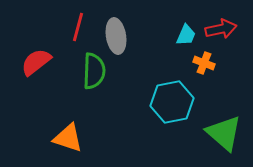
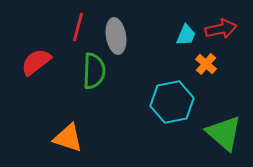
orange cross: moved 2 px right, 1 px down; rotated 20 degrees clockwise
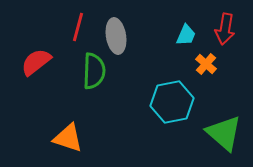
red arrow: moved 4 px right; rotated 112 degrees clockwise
